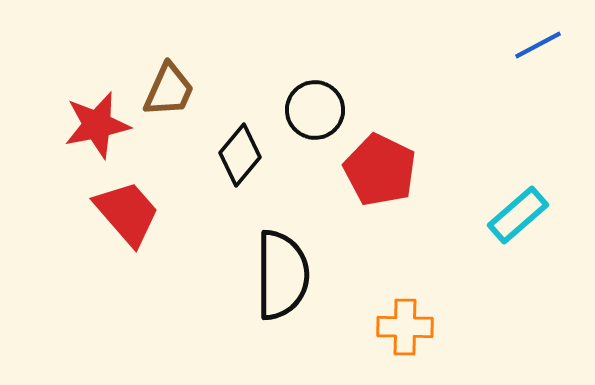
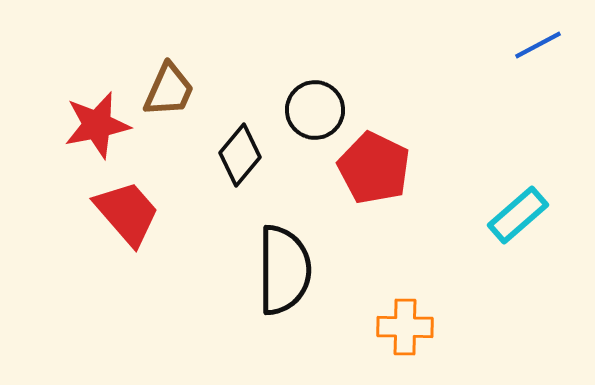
red pentagon: moved 6 px left, 2 px up
black semicircle: moved 2 px right, 5 px up
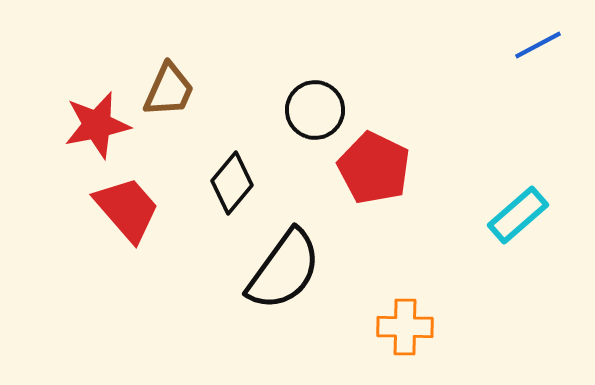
black diamond: moved 8 px left, 28 px down
red trapezoid: moved 4 px up
black semicircle: rotated 36 degrees clockwise
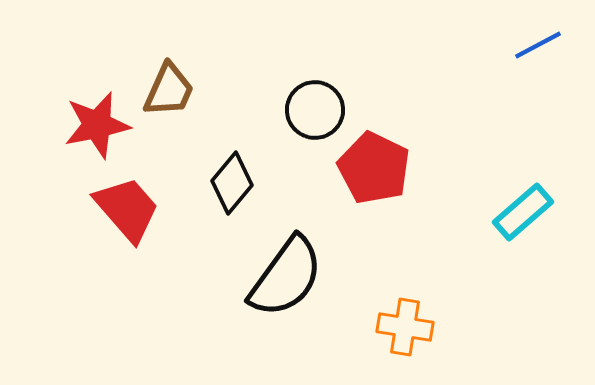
cyan rectangle: moved 5 px right, 3 px up
black semicircle: moved 2 px right, 7 px down
orange cross: rotated 8 degrees clockwise
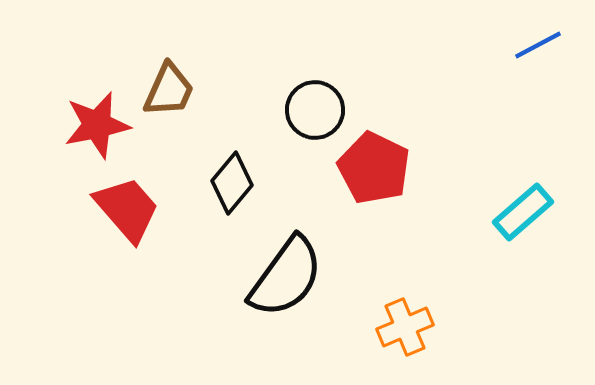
orange cross: rotated 32 degrees counterclockwise
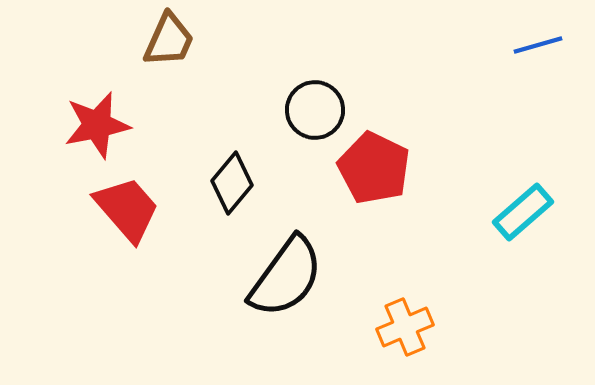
blue line: rotated 12 degrees clockwise
brown trapezoid: moved 50 px up
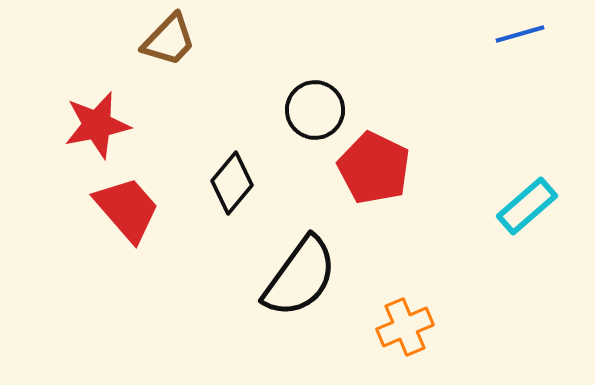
brown trapezoid: rotated 20 degrees clockwise
blue line: moved 18 px left, 11 px up
cyan rectangle: moved 4 px right, 6 px up
black semicircle: moved 14 px right
